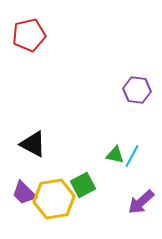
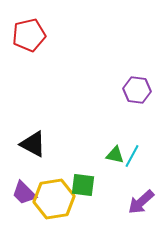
green square: rotated 35 degrees clockwise
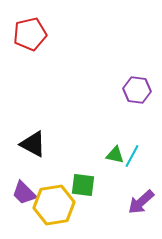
red pentagon: moved 1 px right, 1 px up
yellow hexagon: moved 6 px down
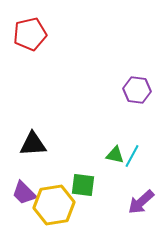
black triangle: rotated 32 degrees counterclockwise
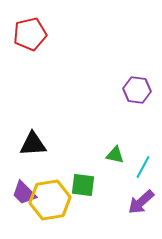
cyan line: moved 11 px right, 11 px down
yellow hexagon: moved 4 px left, 5 px up
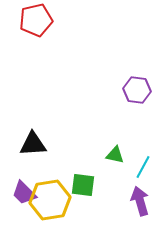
red pentagon: moved 6 px right, 14 px up
purple arrow: moved 1 px left, 1 px up; rotated 116 degrees clockwise
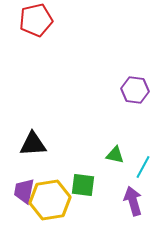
purple hexagon: moved 2 px left
purple trapezoid: moved 2 px up; rotated 56 degrees clockwise
purple arrow: moved 7 px left
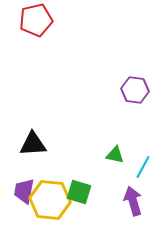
green square: moved 4 px left, 7 px down; rotated 10 degrees clockwise
yellow hexagon: rotated 15 degrees clockwise
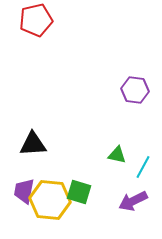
green triangle: moved 2 px right
purple arrow: rotated 100 degrees counterclockwise
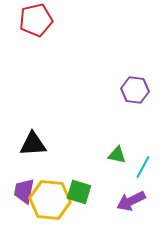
purple arrow: moved 2 px left
